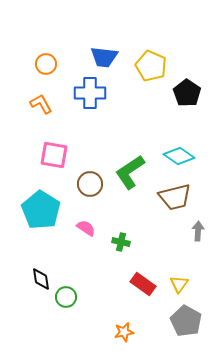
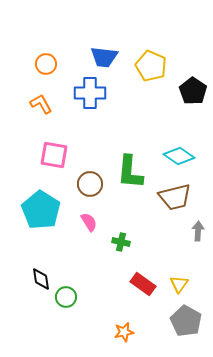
black pentagon: moved 6 px right, 2 px up
green L-shape: rotated 51 degrees counterclockwise
pink semicircle: moved 3 px right, 6 px up; rotated 24 degrees clockwise
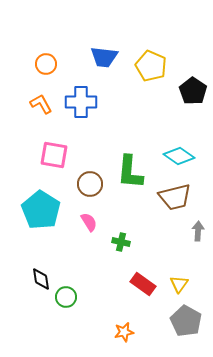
blue cross: moved 9 px left, 9 px down
